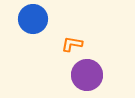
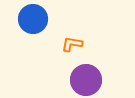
purple circle: moved 1 px left, 5 px down
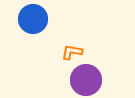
orange L-shape: moved 8 px down
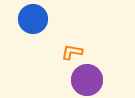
purple circle: moved 1 px right
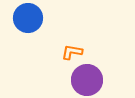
blue circle: moved 5 px left, 1 px up
